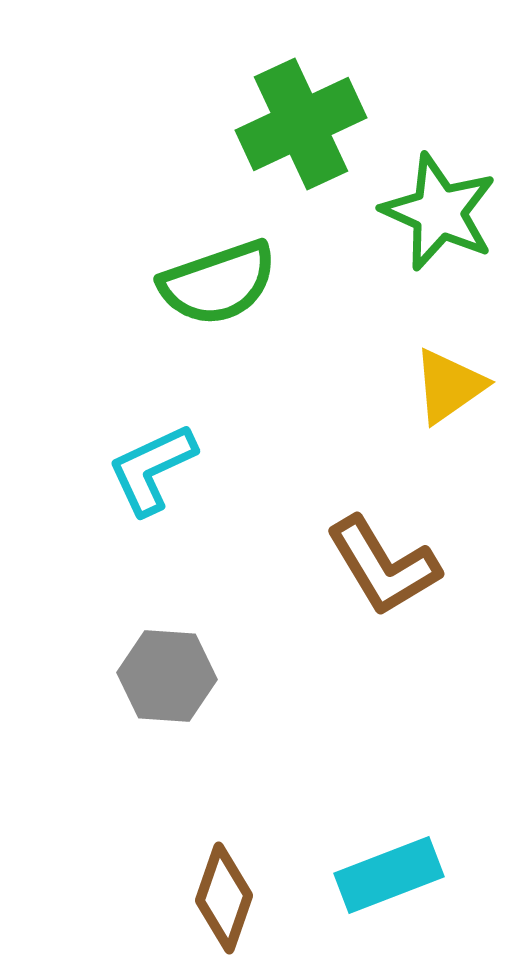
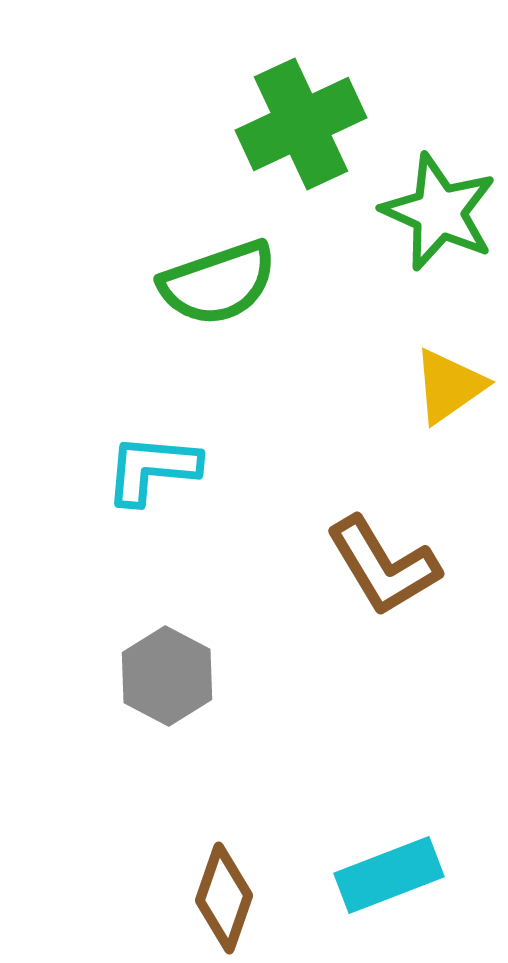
cyan L-shape: rotated 30 degrees clockwise
gray hexagon: rotated 24 degrees clockwise
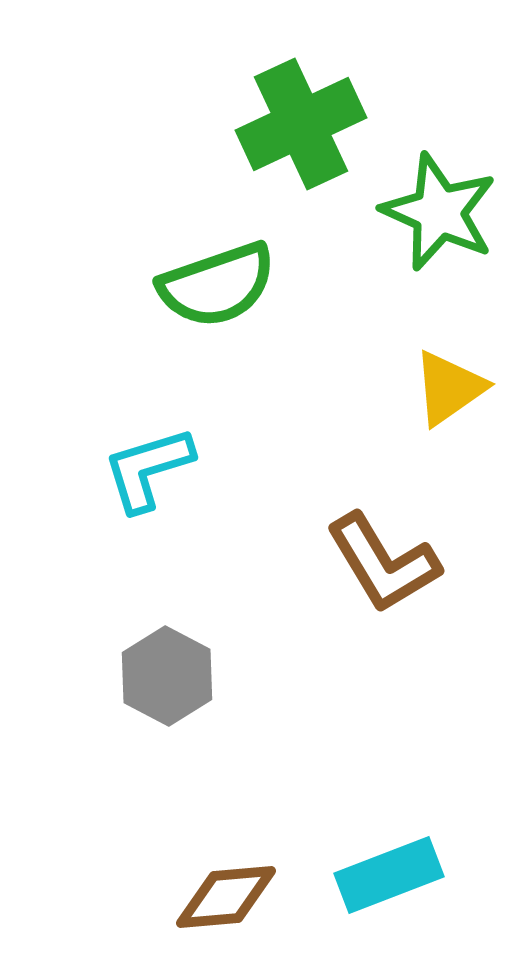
green semicircle: moved 1 px left, 2 px down
yellow triangle: moved 2 px down
cyan L-shape: moved 4 px left; rotated 22 degrees counterclockwise
brown L-shape: moved 3 px up
brown diamond: moved 2 px right, 1 px up; rotated 66 degrees clockwise
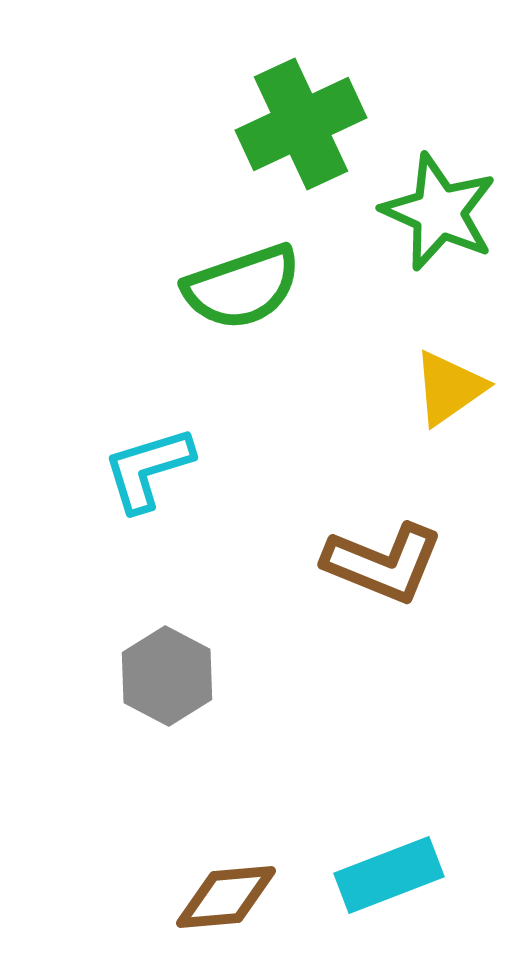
green semicircle: moved 25 px right, 2 px down
brown L-shape: rotated 37 degrees counterclockwise
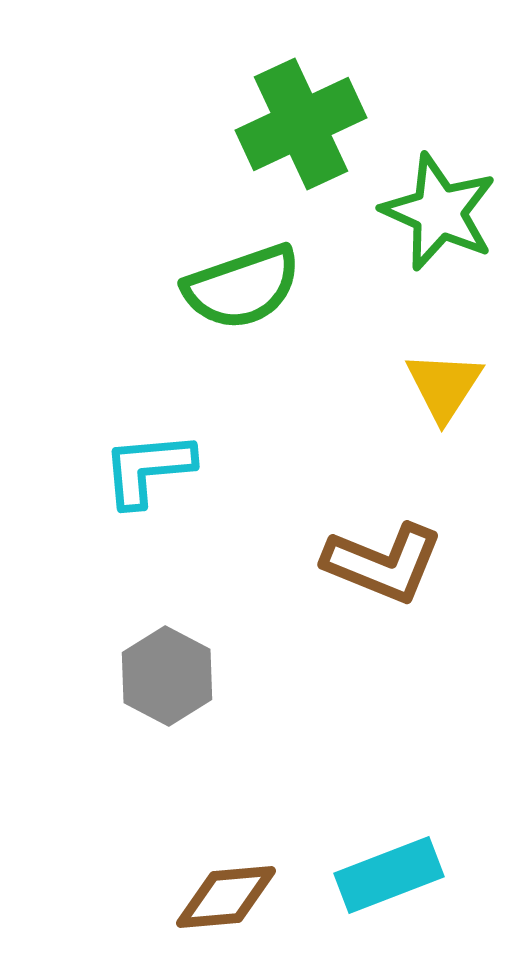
yellow triangle: moved 5 px left, 2 px up; rotated 22 degrees counterclockwise
cyan L-shape: rotated 12 degrees clockwise
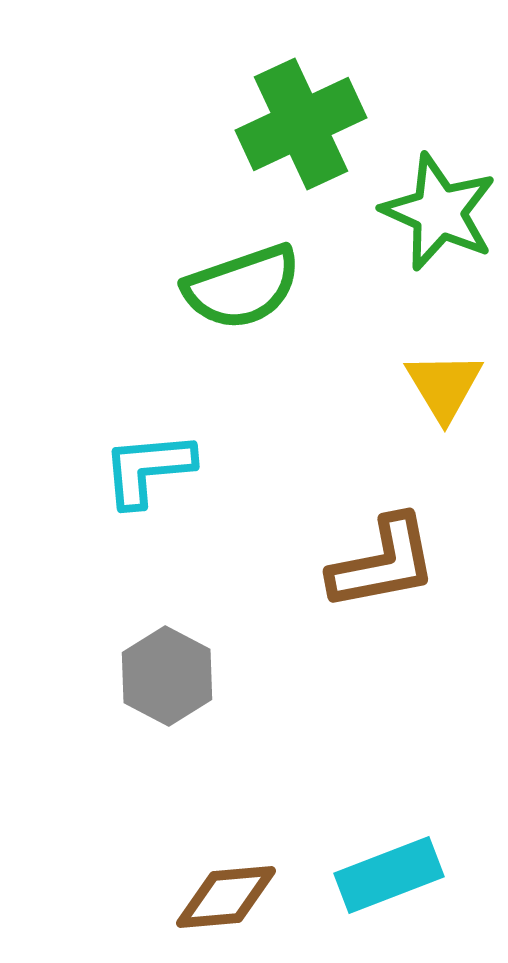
yellow triangle: rotated 4 degrees counterclockwise
brown L-shape: rotated 33 degrees counterclockwise
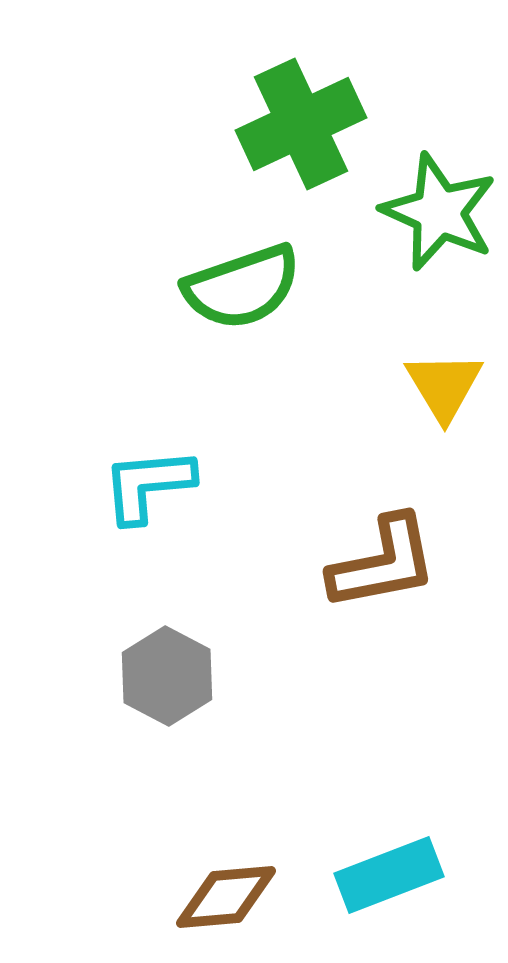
cyan L-shape: moved 16 px down
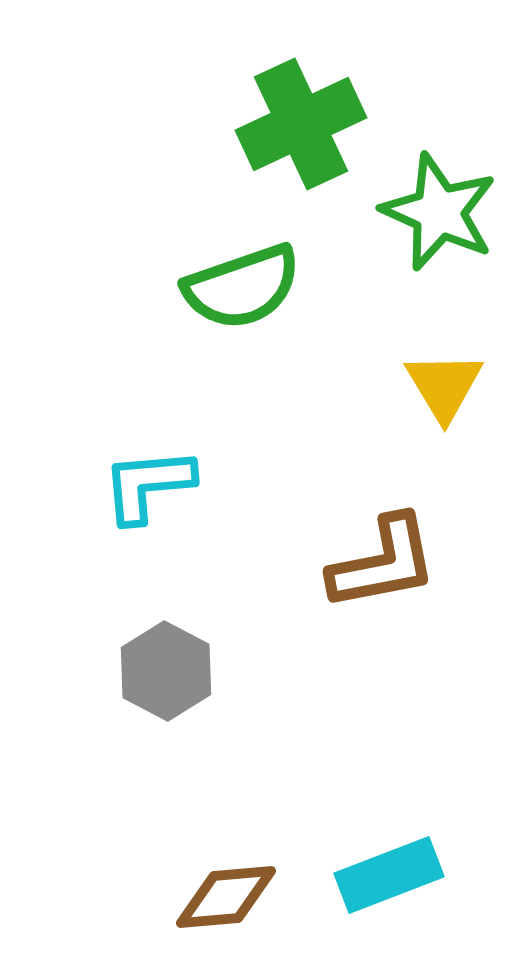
gray hexagon: moved 1 px left, 5 px up
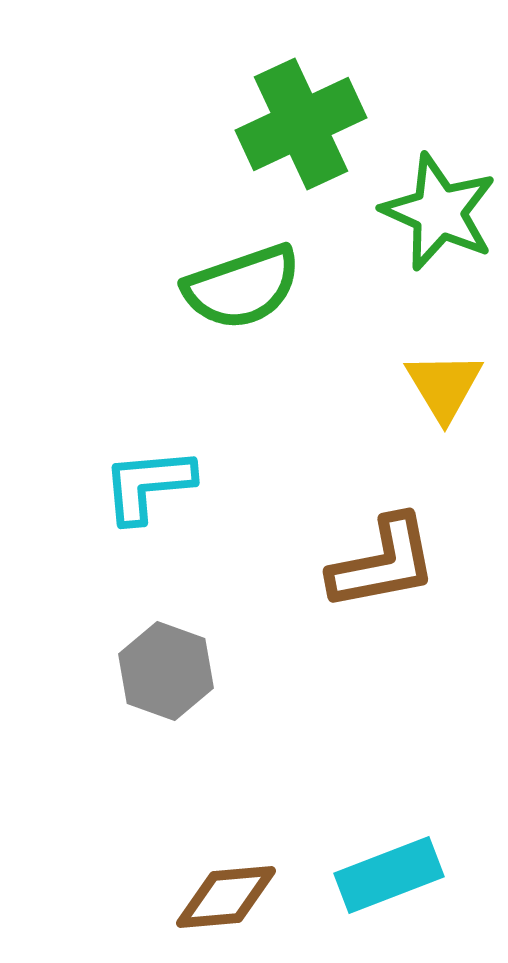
gray hexagon: rotated 8 degrees counterclockwise
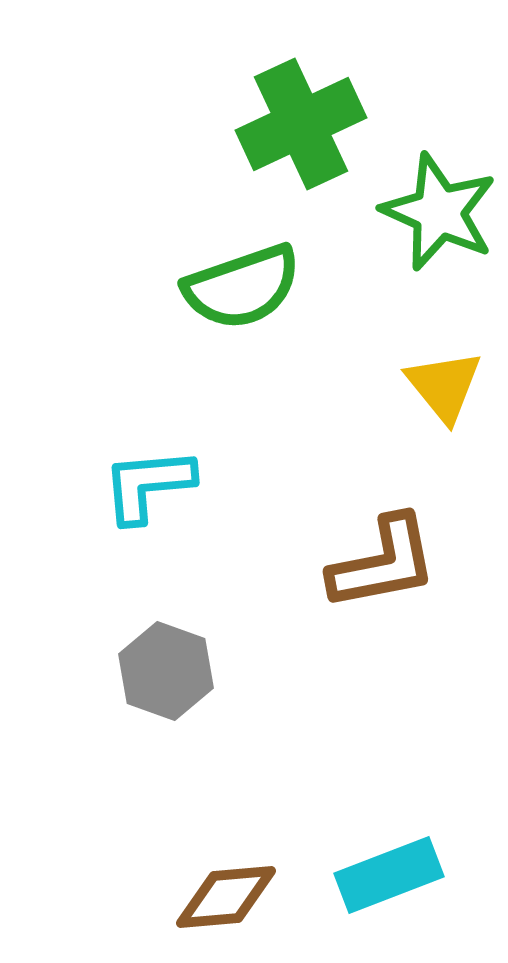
yellow triangle: rotated 8 degrees counterclockwise
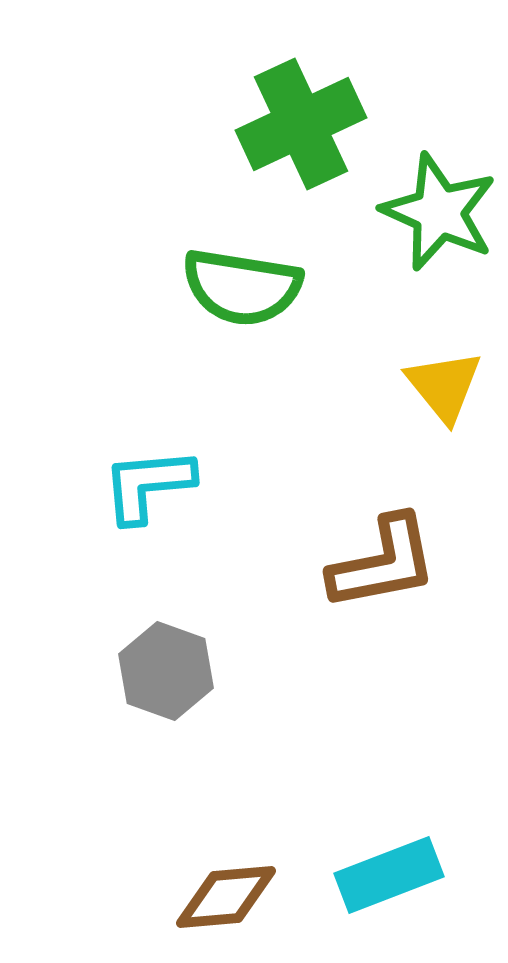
green semicircle: rotated 28 degrees clockwise
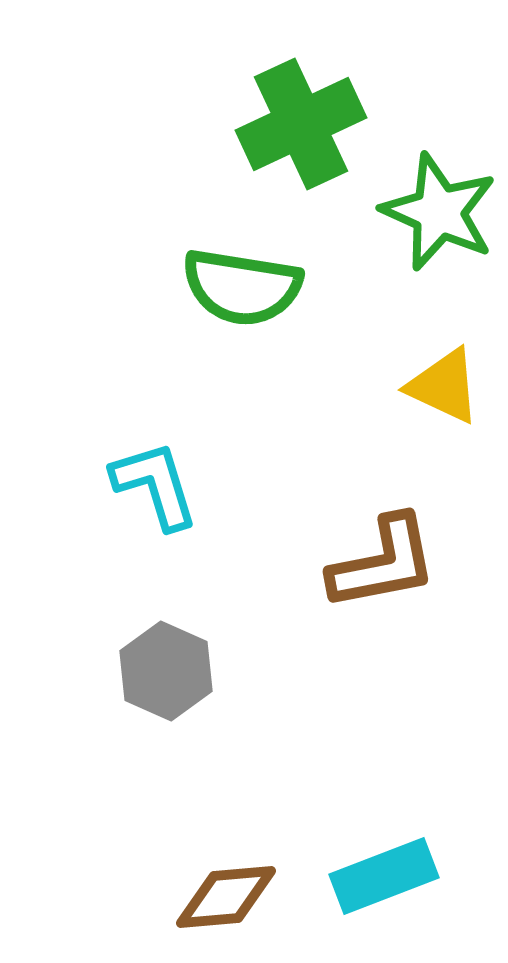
yellow triangle: rotated 26 degrees counterclockwise
cyan L-shape: moved 7 px right; rotated 78 degrees clockwise
gray hexagon: rotated 4 degrees clockwise
cyan rectangle: moved 5 px left, 1 px down
